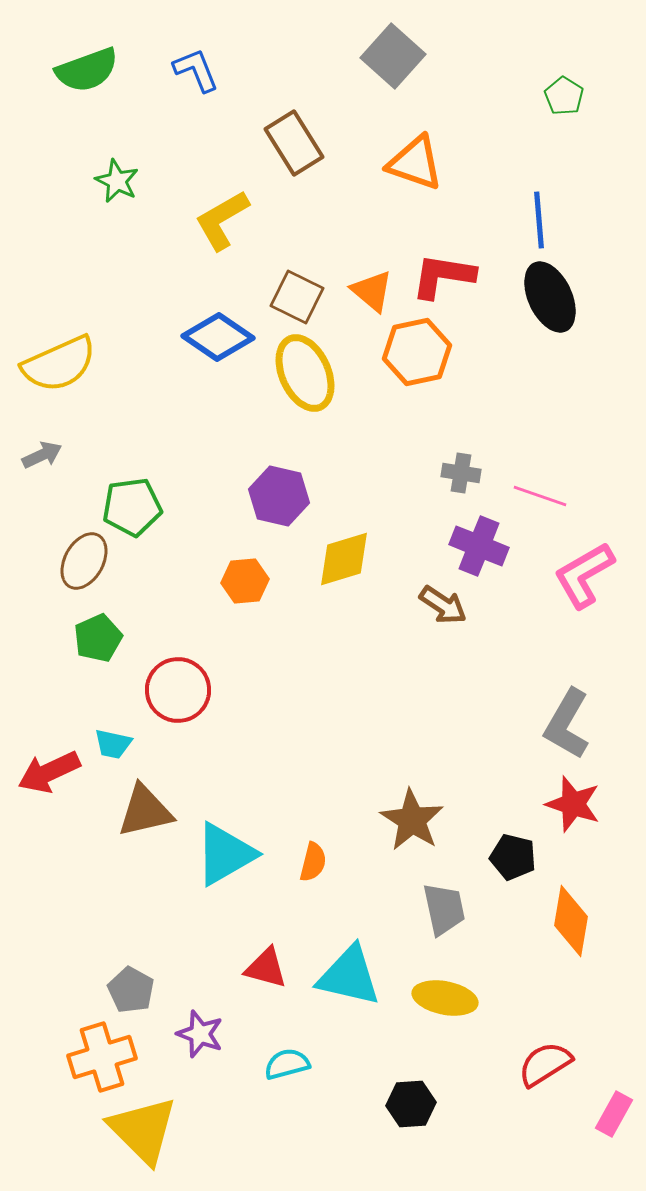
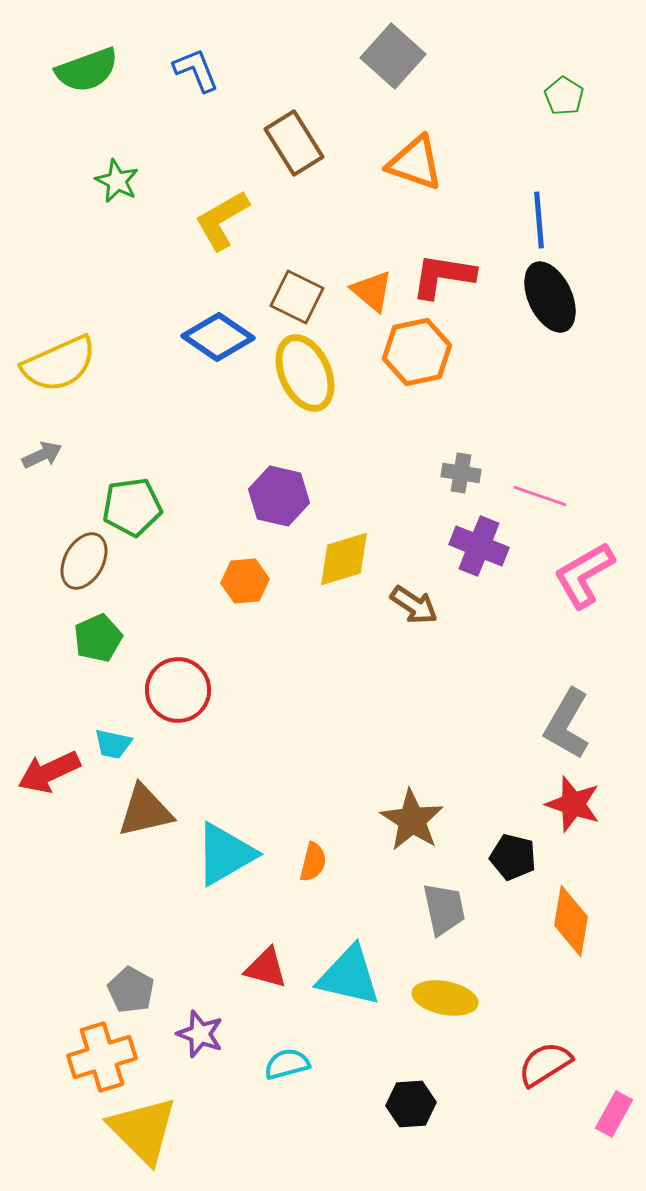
brown arrow at (443, 605): moved 29 px left
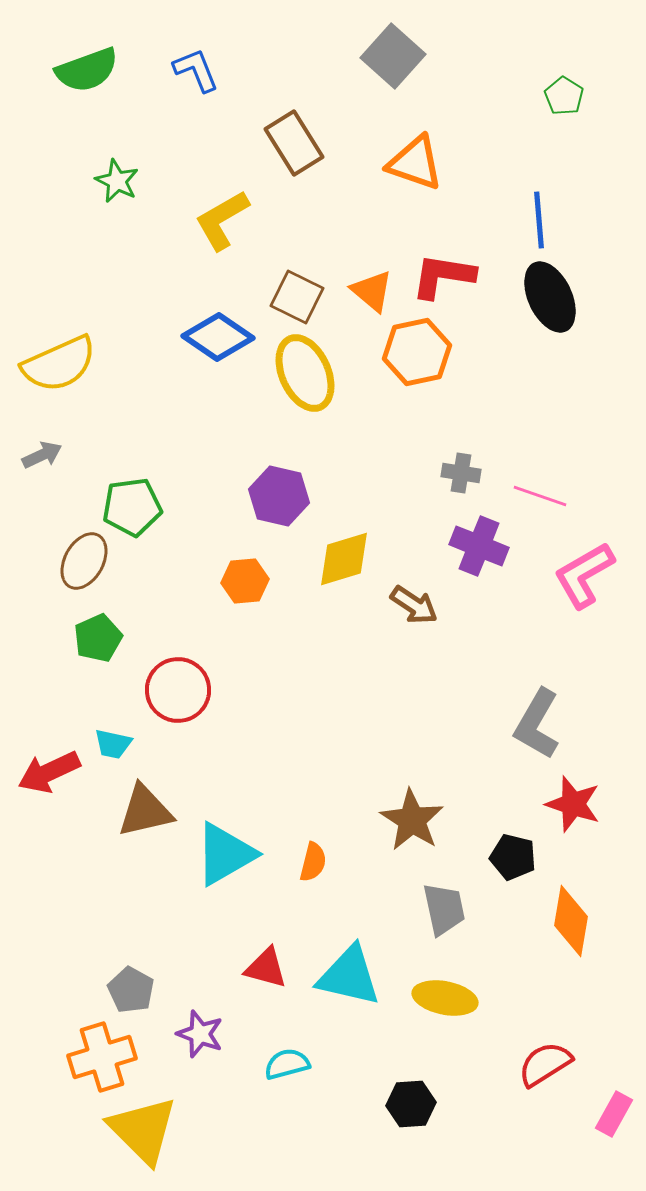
gray L-shape at (567, 724): moved 30 px left
